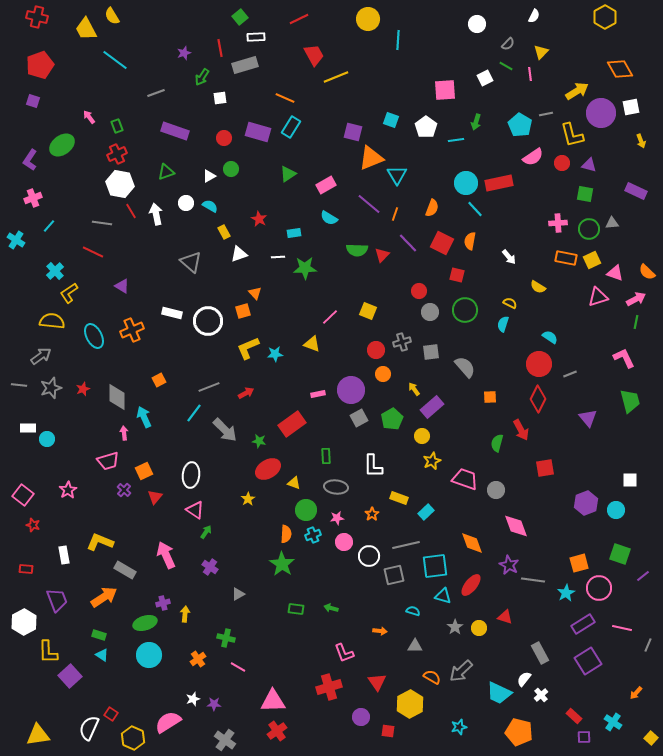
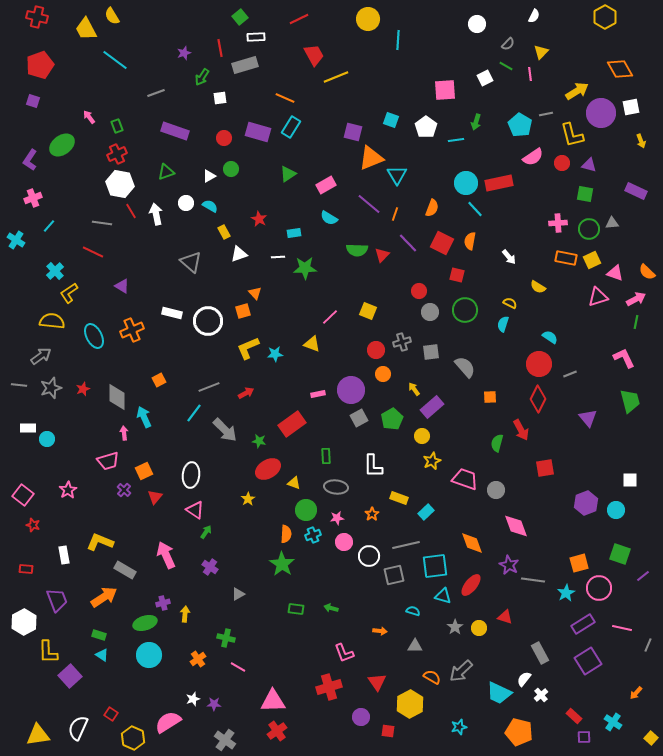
white semicircle at (89, 728): moved 11 px left
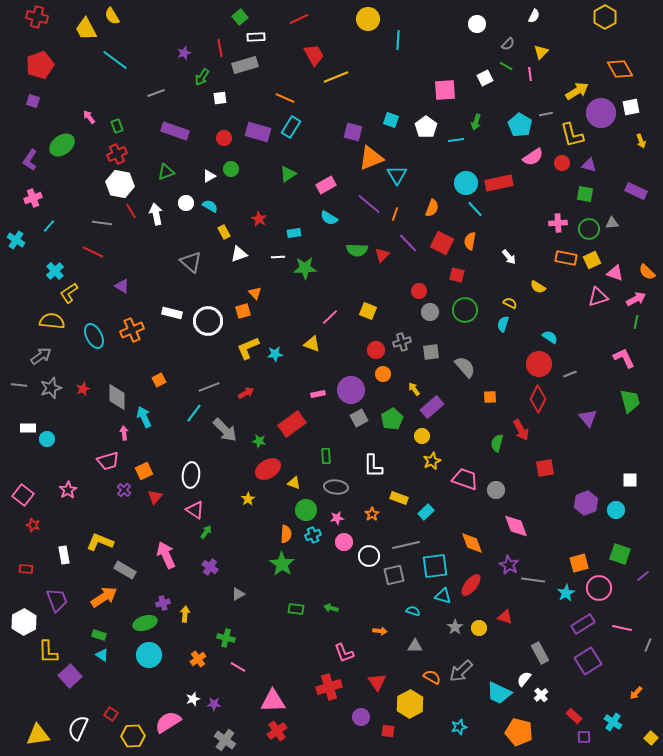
yellow hexagon at (133, 738): moved 2 px up; rotated 25 degrees counterclockwise
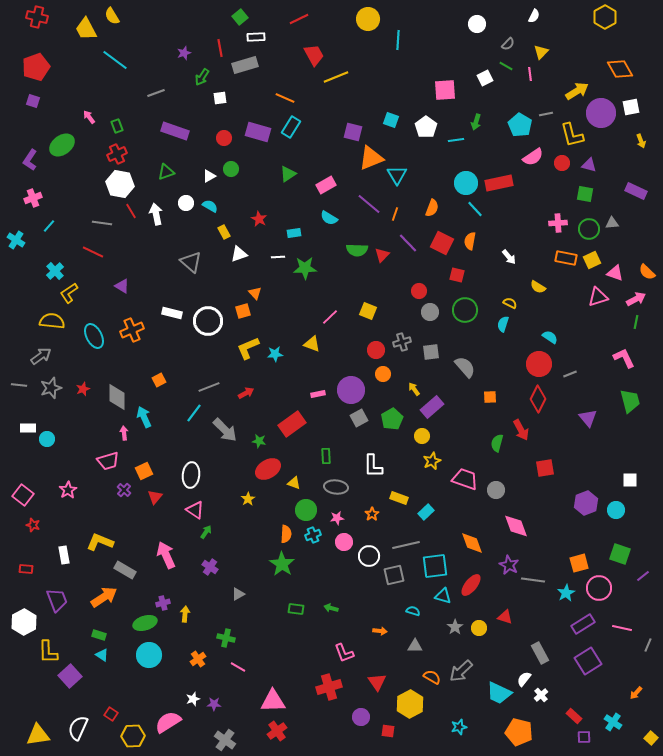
red pentagon at (40, 65): moved 4 px left, 2 px down
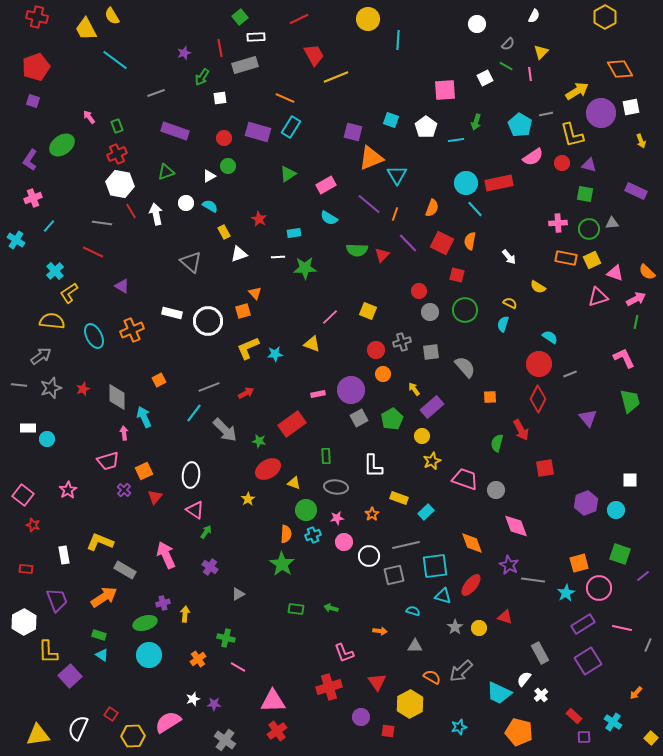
green circle at (231, 169): moved 3 px left, 3 px up
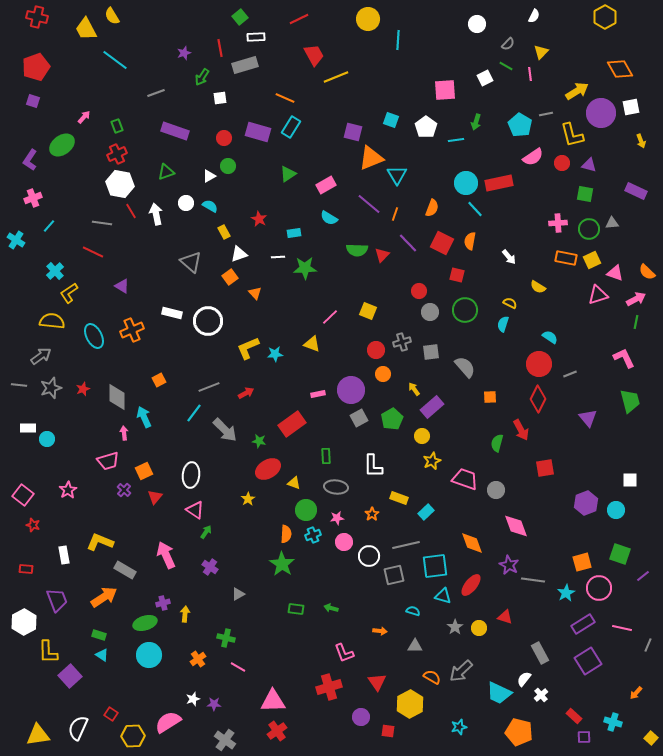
pink arrow at (89, 117): moved 5 px left; rotated 80 degrees clockwise
pink triangle at (598, 297): moved 2 px up
orange square at (243, 311): moved 13 px left, 34 px up; rotated 21 degrees counterclockwise
orange square at (579, 563): moved 3 px right, 1 px up
cyan cross at (613, 722): rotated 18 degrees counterclockwise
